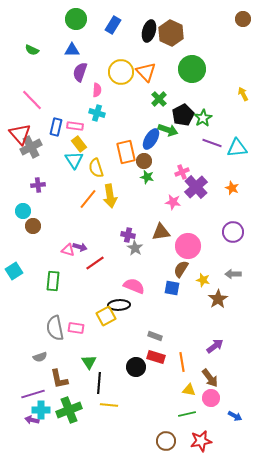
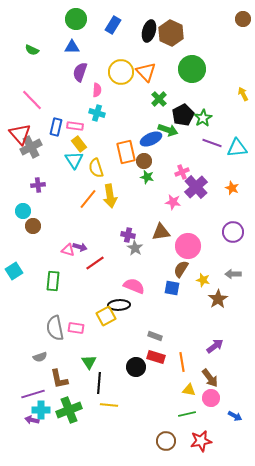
blue triangle at (72, 50): moved 3 px up
blue ellipse at (151, 139): rotated 35 degrees clockwise
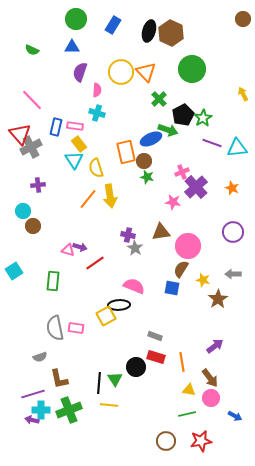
green triangle at (89, 362): moved 26 px right, 17 px down
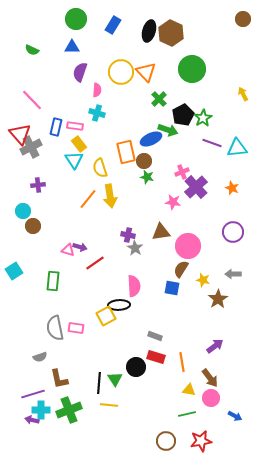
yellow semicircle at (96, 168): moved 4 px right
pink semicircle at (134, 286): rotated 65 degrees clockwise
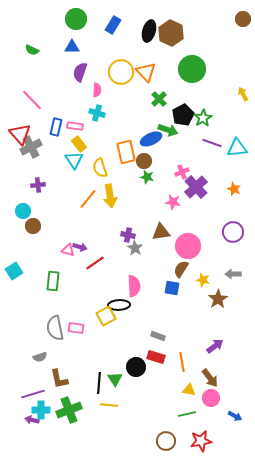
orange star at (232, 188): moved 2 px right, 1 px down
gray rectangle at (155, 336): moved 3 px right
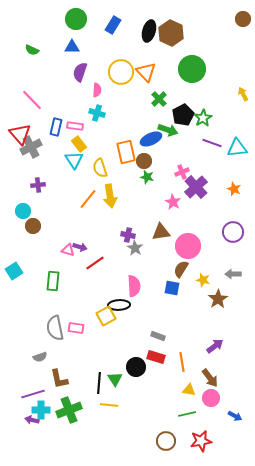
pink star at (173, 202): rotated 21 degrees clockwise
